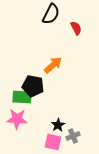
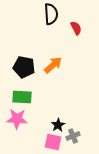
black semicircle: rotated 30 degrees counterclockwise
black pentagon: moved 9 px left, 19 px up
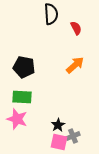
orange arrow: moved 22 px right
pink star: rotated 15 degrees clockwise
pink square: moved 6 px right
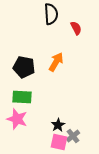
orange arrow: moved 19 px left, 3 px up; rotated 18 degrees counterclockwise
gray cross: rotated 16 degrees counterclockwise
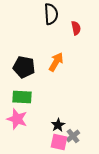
red semicircle: rotated 16 degrees clockwise
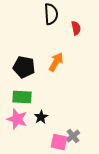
black star: moved 17 px left, 8 px up
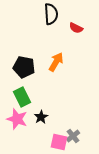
red semicircle: rotated 128 degrees clockwise
green rectangle: rotated 60 degrees clockwise
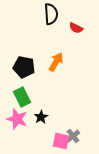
pink square: moved 2 px right, 1 px up
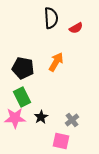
black semicircle: moved 4 px down
red semicircle: rotated 56 degrees counterclockwise
black pentagon: moved 1 px left, 1 px down
pink star: moved 2 px left, 1 px up; rotated 20 degrees counterclockwise
gray cross: moved 1 px left, 16 px up
